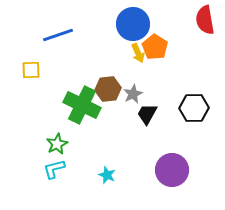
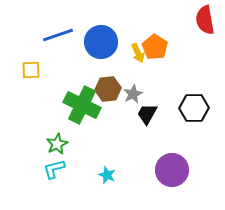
blue circle: moved 32 px left, 18 px down
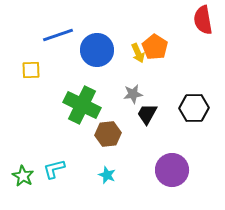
red semicircle: moved 2 px left
blue circle: moved 4 px left, 8 px down
brown hexagon: moved 45 px down
gray star: rotated 18 degrees clockwise
green star: moved 34 px left, 32 px down; rotated 15 degrees counterclockwise
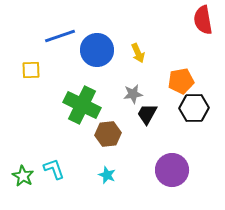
blue line: moved 2 px right, 1 px down
orange pentagon: moved 26 px right, 34 px down; rotated 30 degrees clockwise
cyan L-shape: rotated 85 degrees clockwise
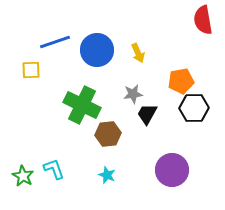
blue line: moved 5 px left, 6 px down
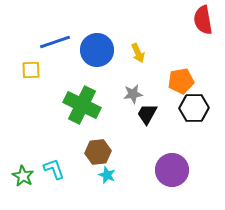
brown hexagon: moved 10 px left, 18 px down
